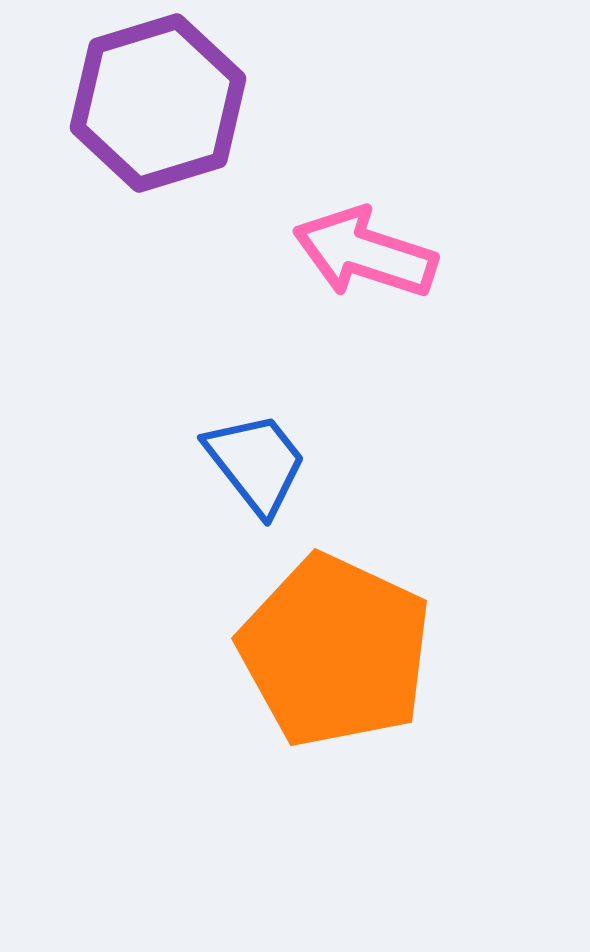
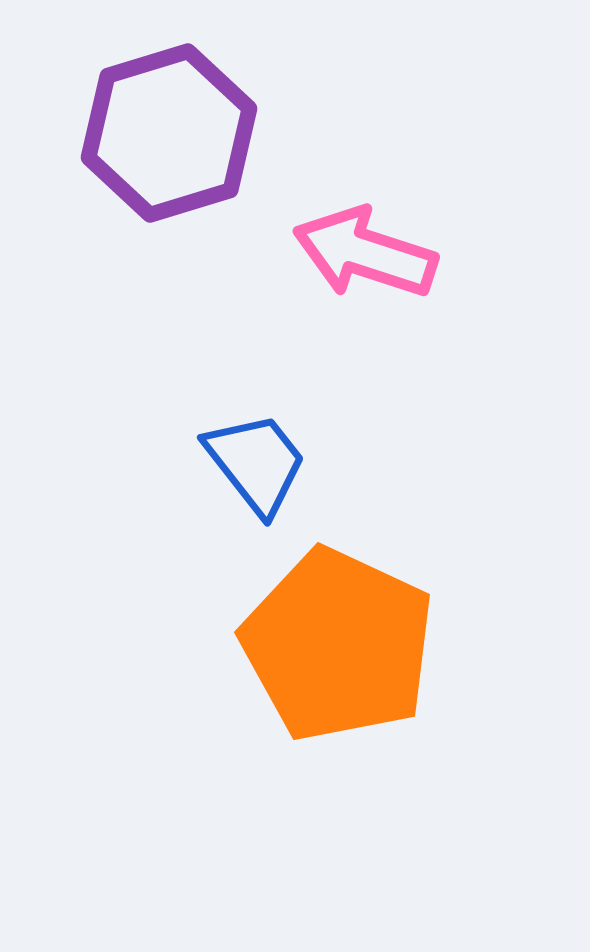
purple hexagon: moved 11 px right, 30 px down
orange pentagon: moved 3 px right, 6 px up
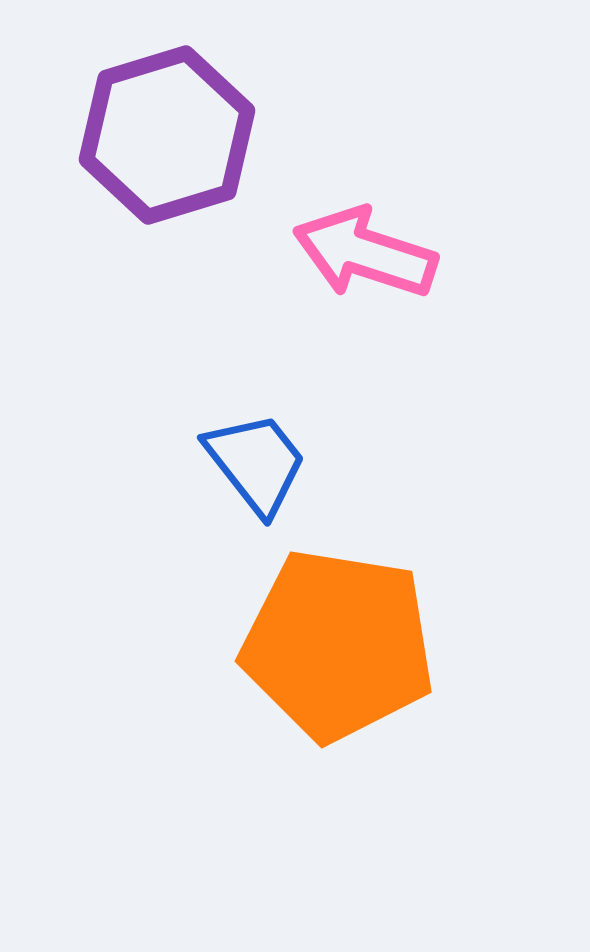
purple hexagon: moved 2 px left, 2 px down
orange pentagon: rotated 16 degrees counterclockwise
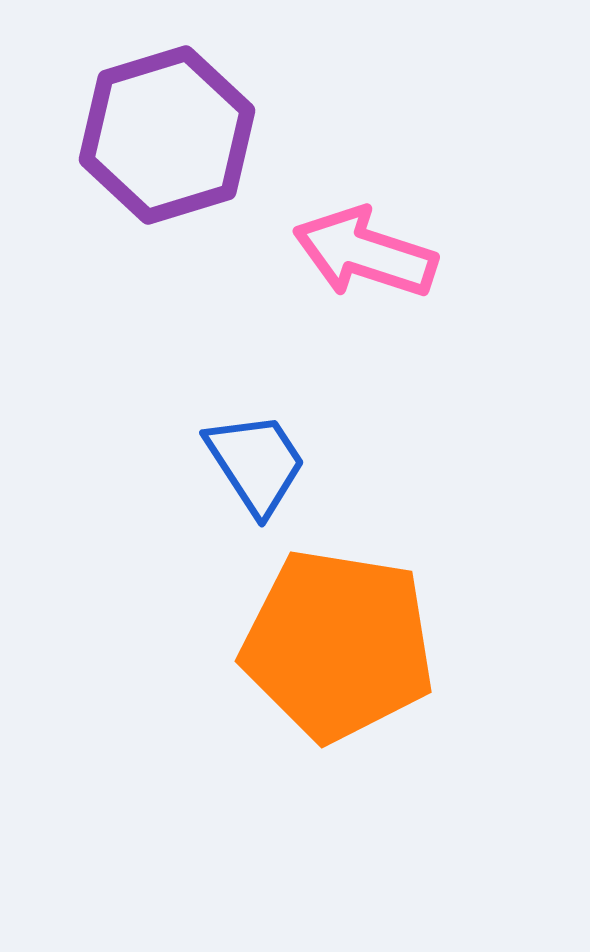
blue trapezoid: rotated 5 degrees clockwise
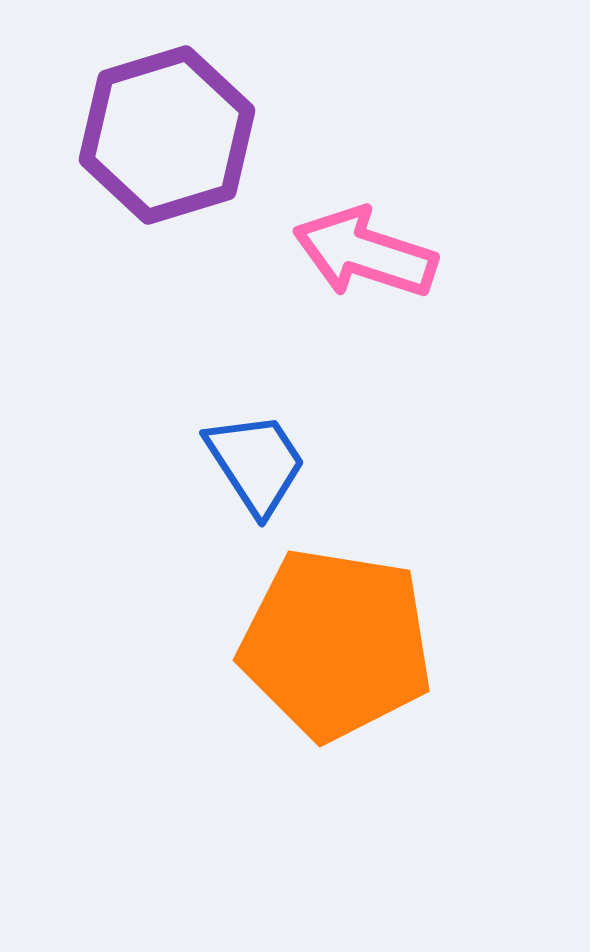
orange pentagon: moved 2 px left, 1 px up
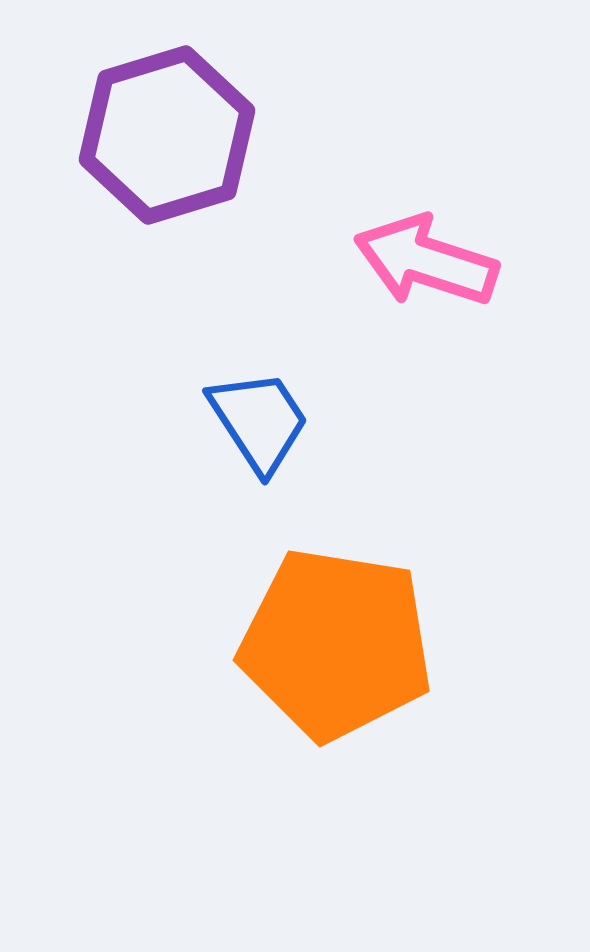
pink arrow: moved 61 px right, 8 px down
blue trapezoid: moved 3 px right, 42 px up
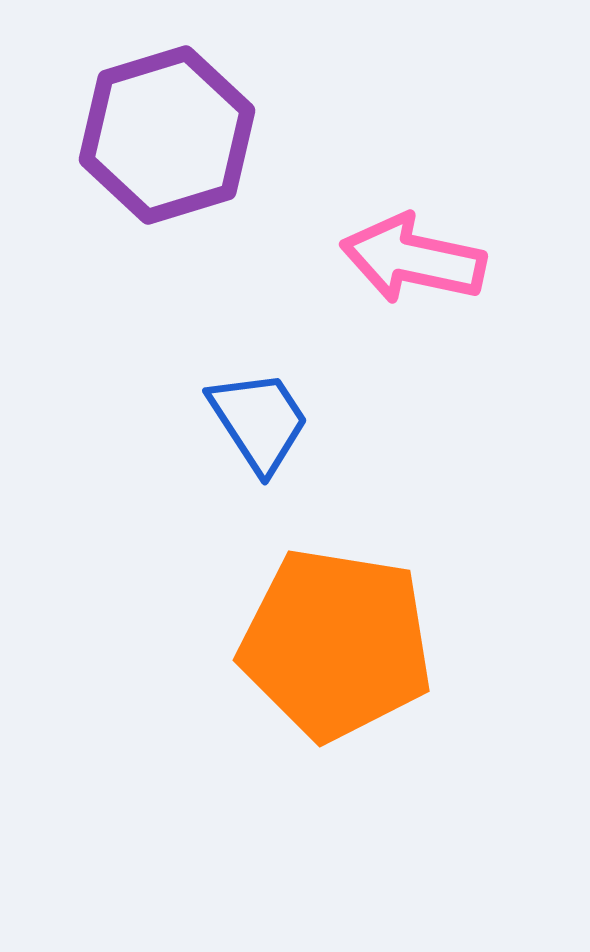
pink arrow: moved 13 px left, 2 px up; rotated 6 degrees counterclockwise
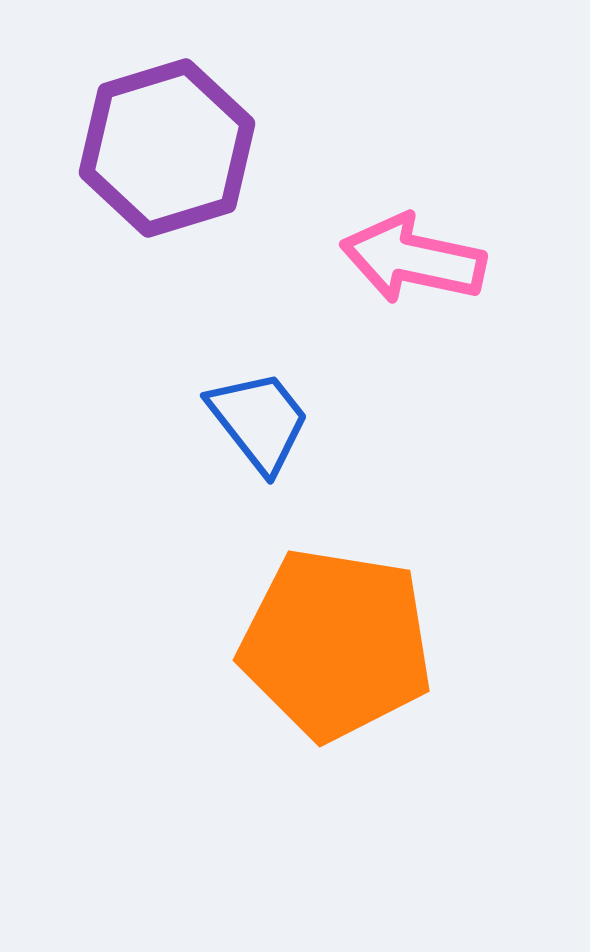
purple hexagon: moved 13 px down
blue trapezoid: rotated 5 degrees counterclockwise
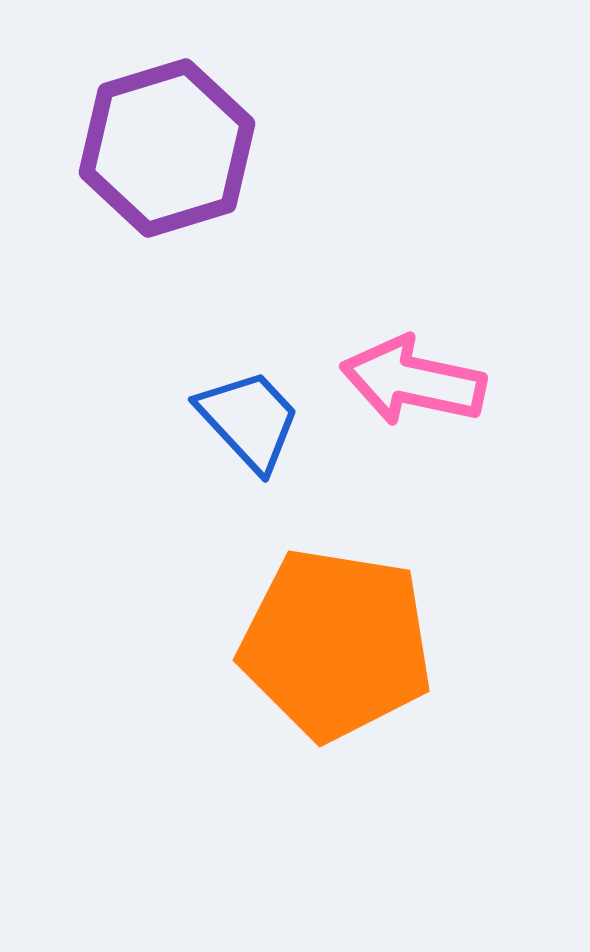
pink arrow: moved 122 px down
blue trapezoid: moved 10 px left, 1 px up; rotated 5 degrees counterclockwise
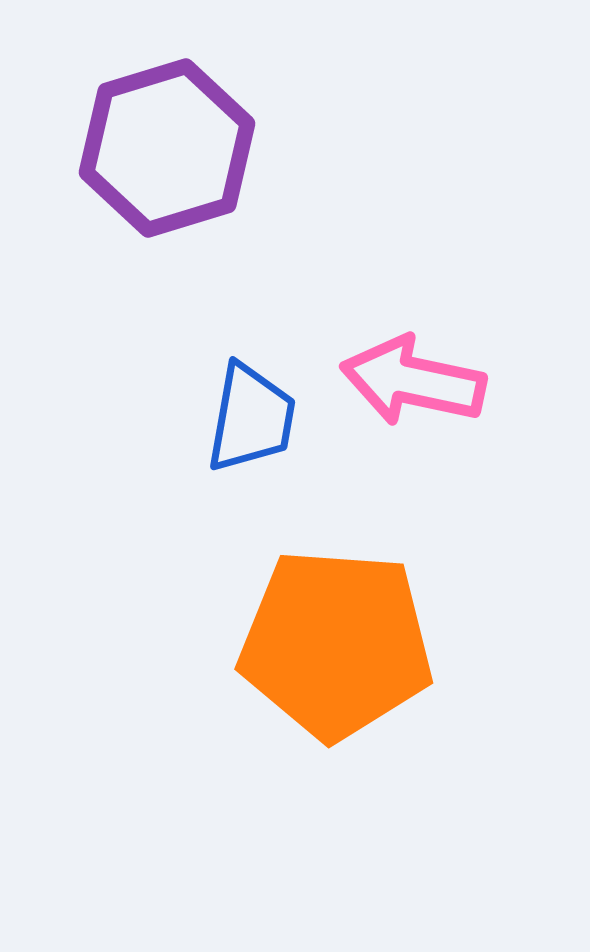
blue trapezoid: moved 2 px right, 2 px up; rotated 53 degrees clockwise
orange pentagon: rotated 5 degrees counterclockwise
